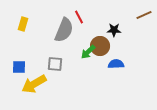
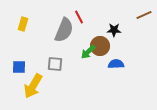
yellow arrow: moved 1 px left, 2 px down; rotated 30 degrees counterclockwise
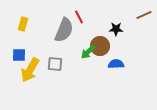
black star: moved 2 px right, 1 px up
blue square: moved 12 px up
yellow arrow: moved 3 px left, 16 px up
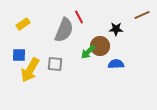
brown line: moved 2 px left
yellow rectangle: rotated 40 degrees clockwise
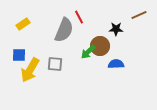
brown line: moved 3 px left
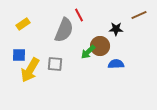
red line: moved 2 px up
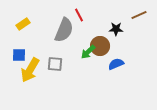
blue semicircle: rotated 21 degrees counterclockwise
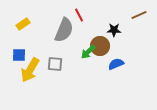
black star: moved 2 px left, 1 px down
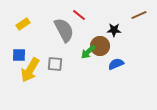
red line: rotated 24 degrees counterclockwise
gray semicircle: rotated 50 degrees counterclockwise
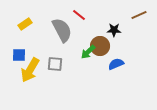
yellow rectangle: moved 2 px right
gray semicircle: moved 2 px left
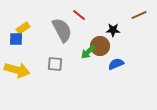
yellow rectangle: moved 2 px left, 4 px down
black star: moved 1 px left
blue square: moved 3 px left, 16 px up
yellow arrow: moved 13 px left; rotated 105 degrees counterclockwise
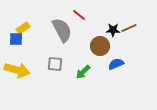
brown line: moved 10 px left, 13 px down
green arrow: moved 5 px left, 20 px down
